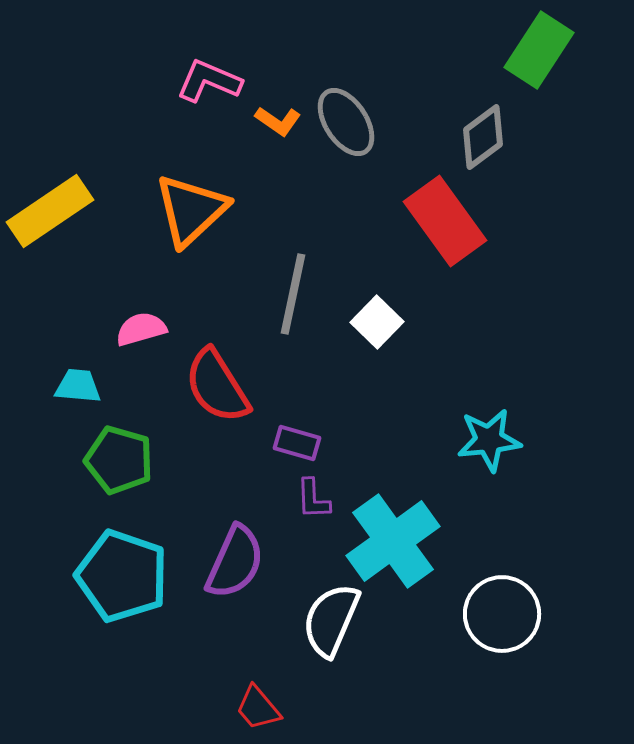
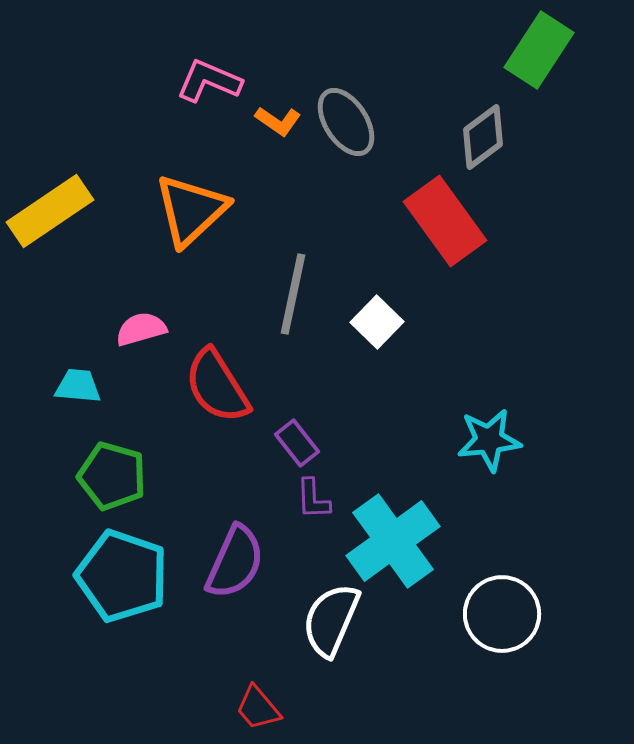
purple rectangle: rotated 36 degrees clockwise
green pentagon: moved 7 px left, 16 px down
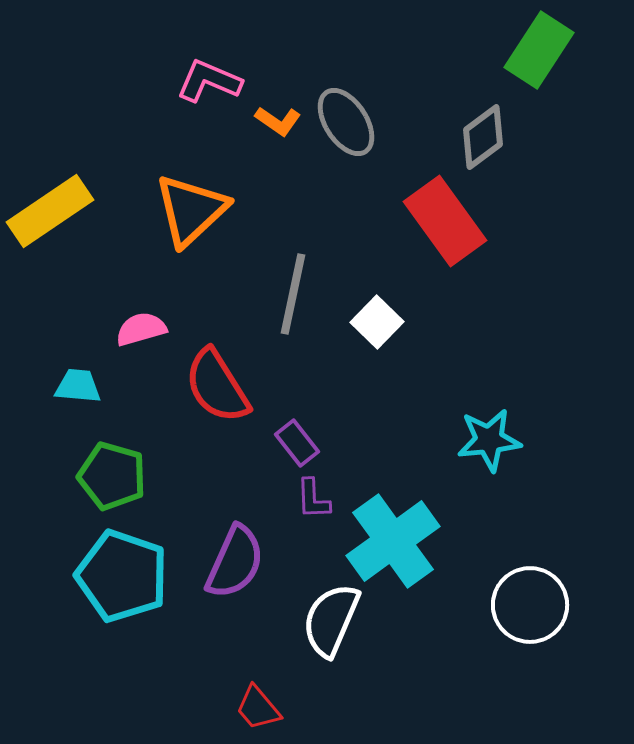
white circle: moved 28 px right, 9 px up
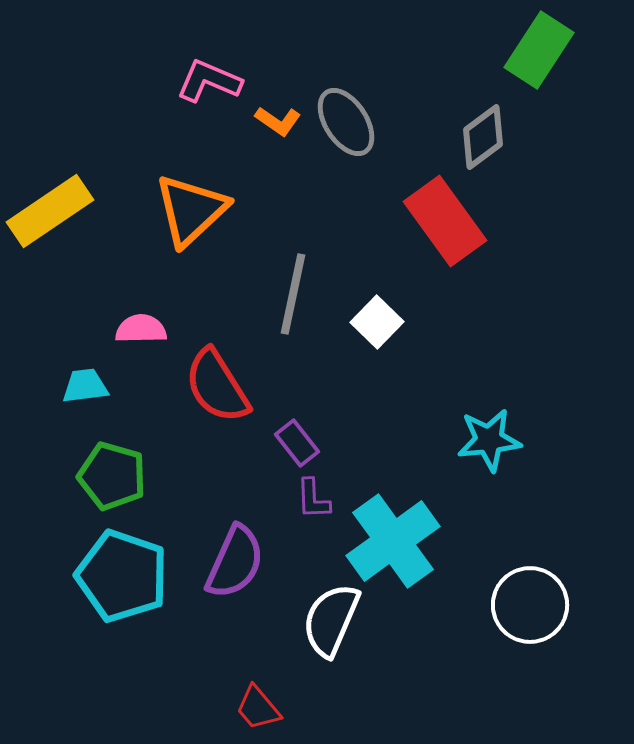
pink semicircle: rotated 15 degrees clockwise
cyan trapezoid: moved 7 px right; rotated 12 degrees counterclockwise
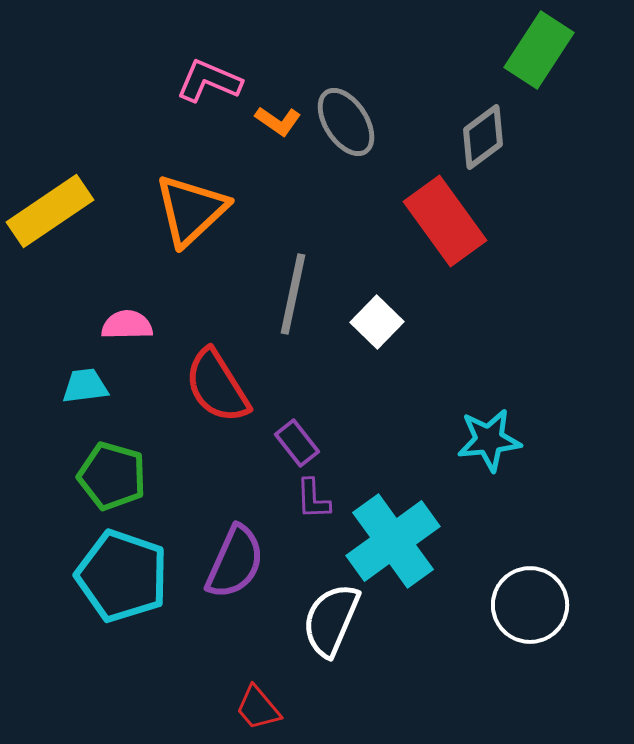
pink semicircle: moved 14 px left, 4 px up
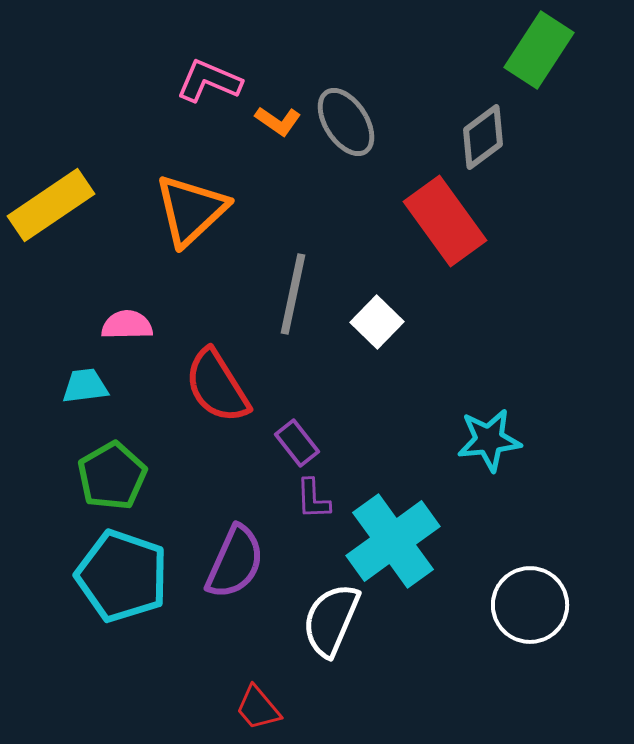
yellow rectangle: moved 1 px right, 6 px up
green pentagon: rotated 26 degrees clockwise
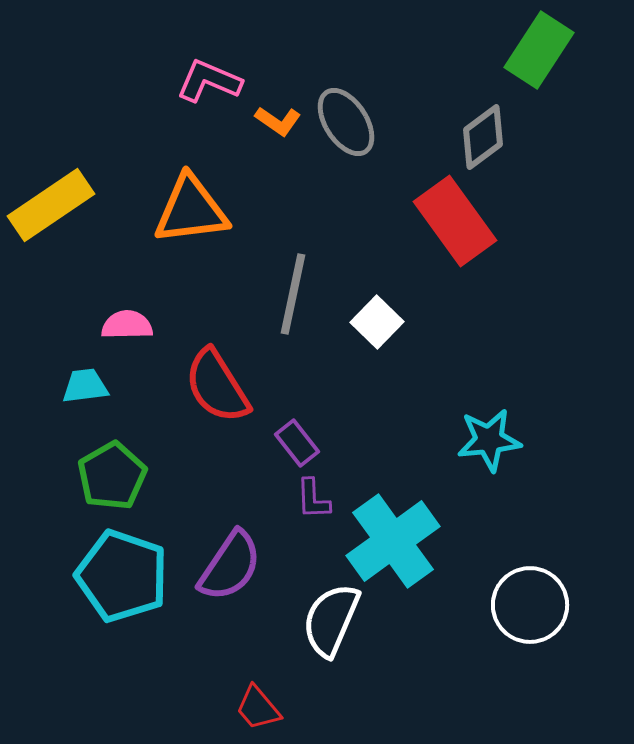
orange triangle: rotated 36 degrees clockwise
red rectangle: moved 10 px right
purple semicircle: moved 5 px left, 4 px down; rotated 10 degrees clockwise
